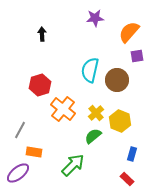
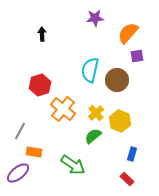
orange semicircle: moved 1 px left, 1 px down
gray line: moved 1 px down
green arrow: rotated 80 degrees clockwise
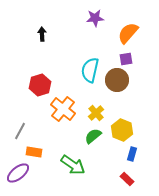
purple square: moved 11 px left, 3 px down
yellow hexagon: moved 2 px right, 9 px down
